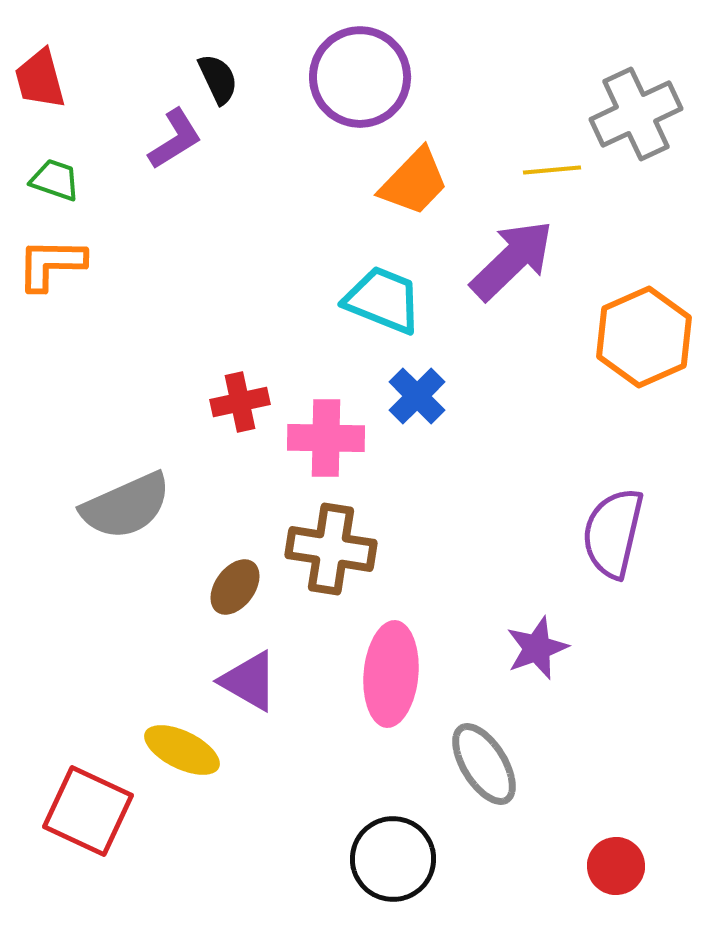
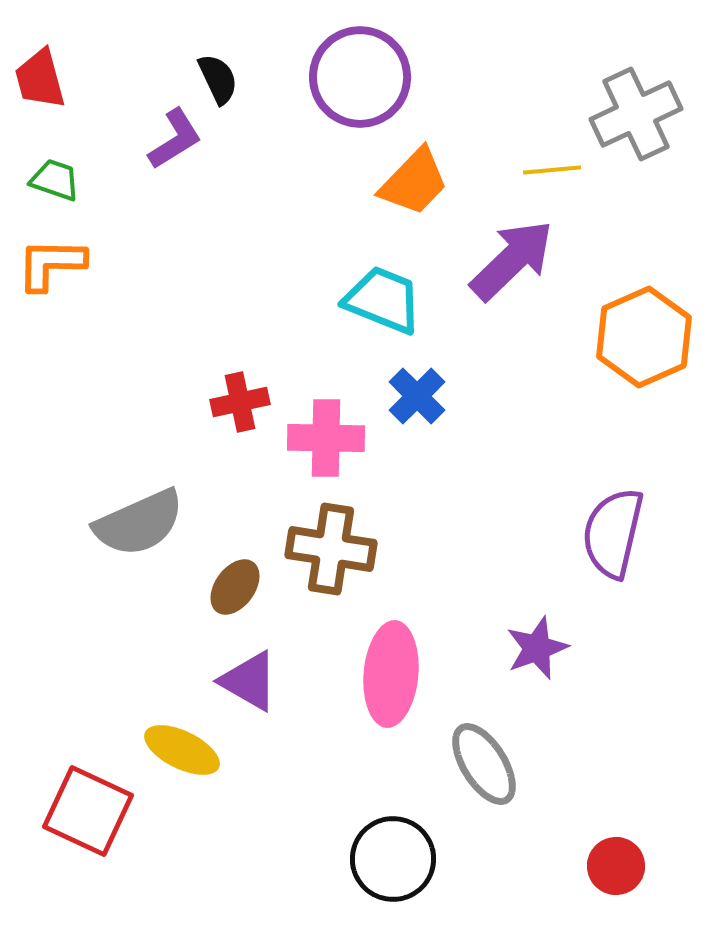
gray semicircle: moved 13 px right, 17 px down
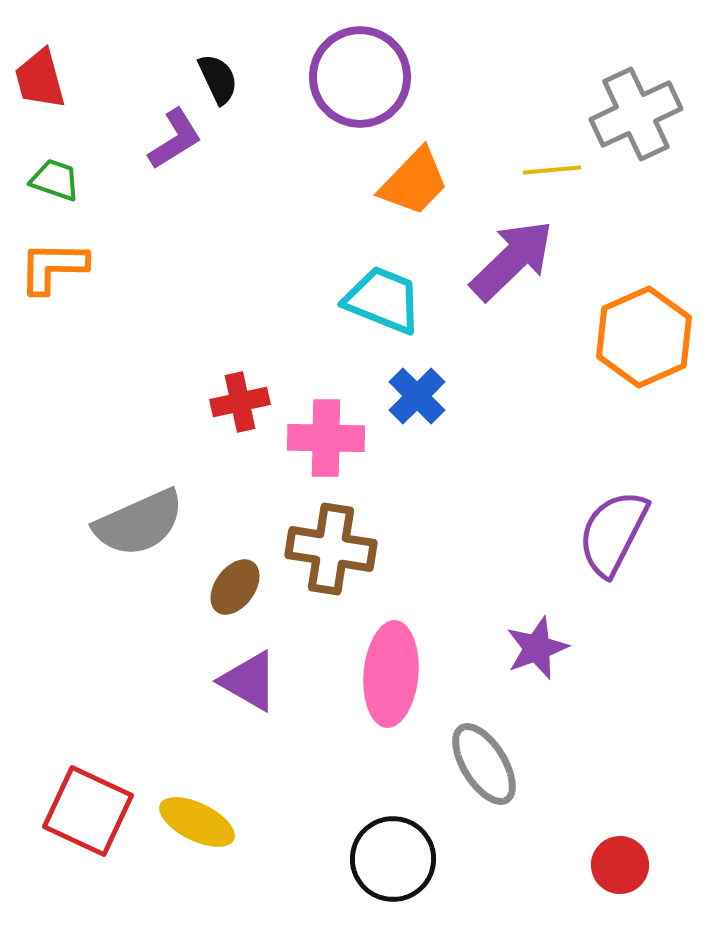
orange L-shape: moved 2 px right, 3 px down
purple semicircle: rotated 14 degrees clockwise
yellow ellipse: moved 15 px right, 72 px down
red circle: moved 4 px right, 1 px up
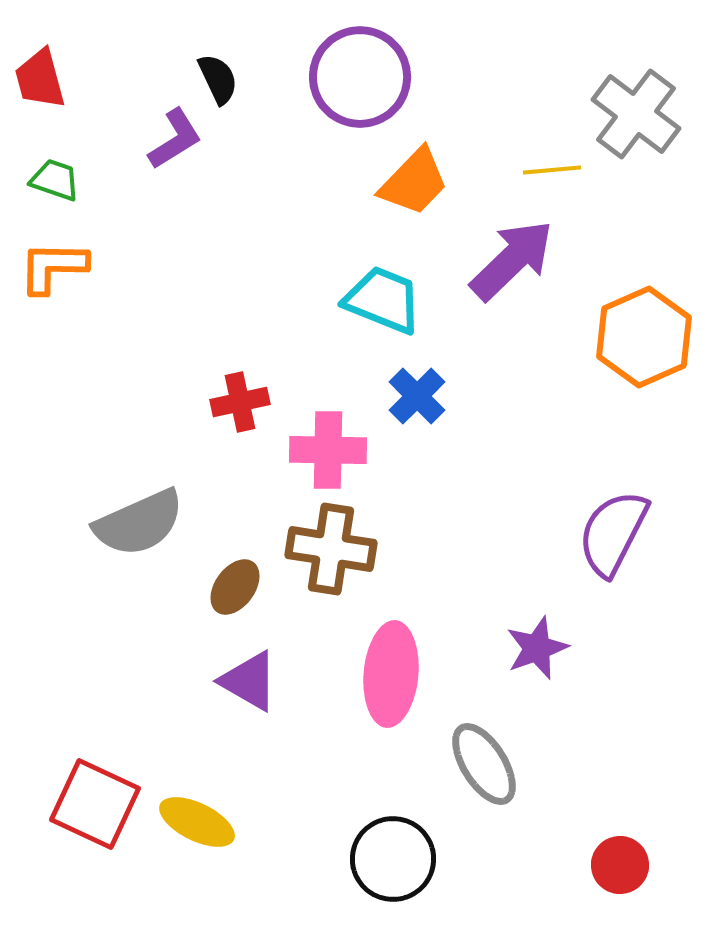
gray cross: rotated 28 degrees counterclockwise
pink cross: moved 2 px right, 12 px down
red square: moved 7 px right, 7 px up
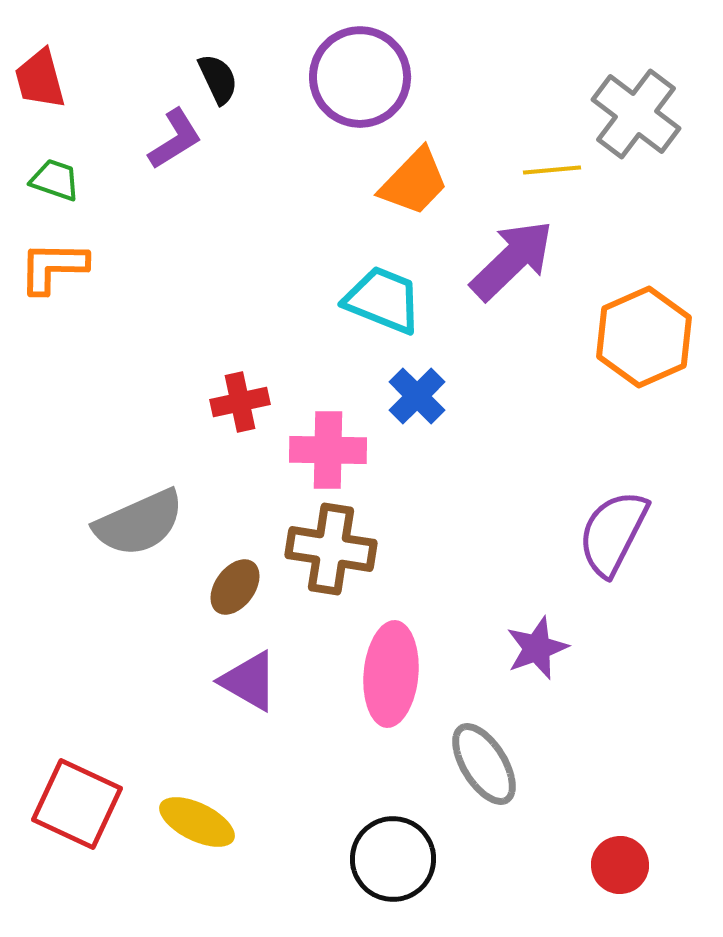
red square: moved 18 px left
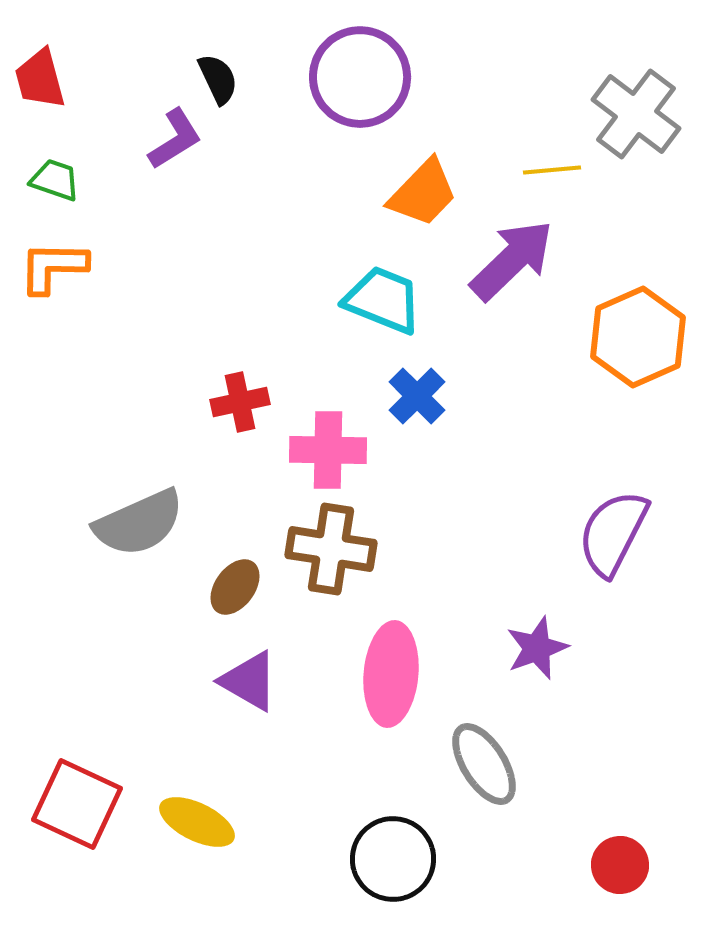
orange trapezoid: moved 9 px right, 11 px down
orange hexagon: moved 6 px left
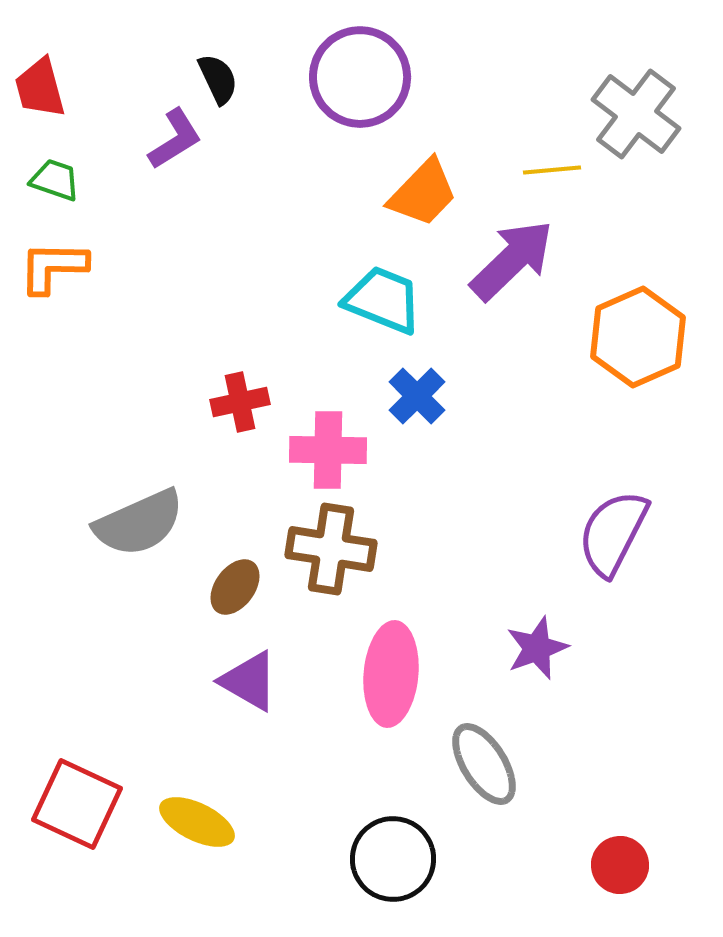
red trapezoid: moved 9 px down
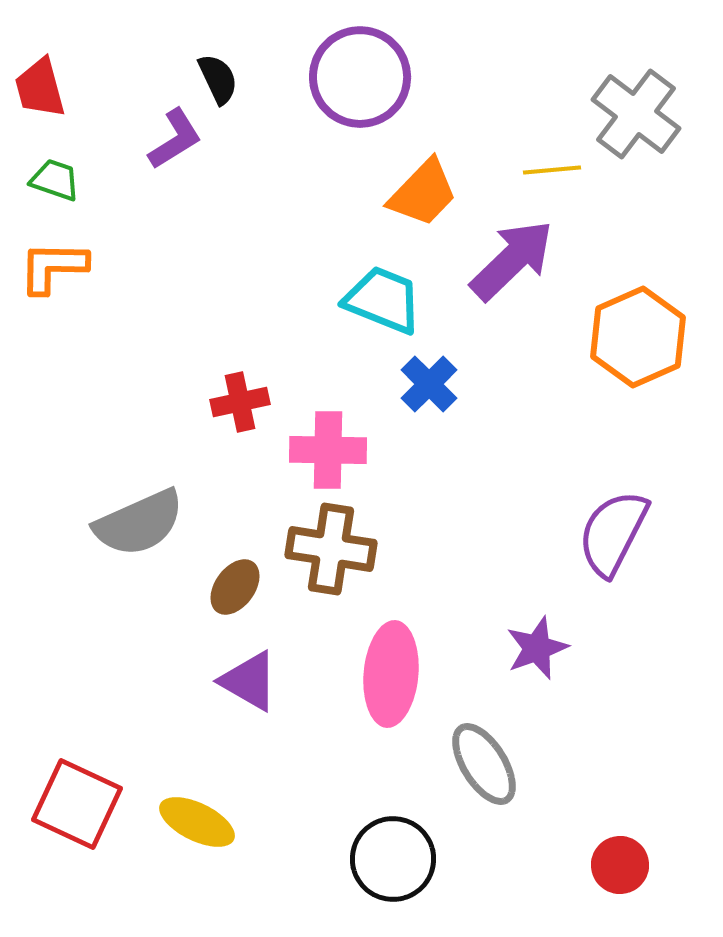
blue cross: moved 12 px right, 12 px up
